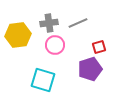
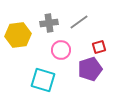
gray line: moved 1 px right, 1 px up; rotated 12 degrees counterclockwise
pink circle: moved 6 px right, 5 px down
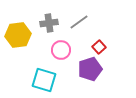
red square: rotated 24 degrees counterclockwise
cyan square: moved 1 px right
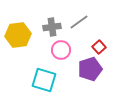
gray cross: moved 3 px right, 4 px down
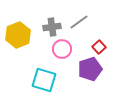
yellow hexagon: rotated 15 degrees counterclockwise
pink circle: moved 1 px right, 1 px up
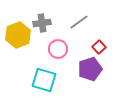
gray cross: moved 10 px left, 4 px up
pink circle: moved 4 px left
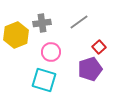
yellow hexagon: moved 2 px left
pink circle: moved 7 px left, 3 px down
